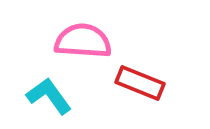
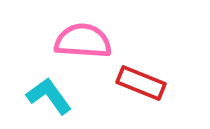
red rectangle: moved 1 px right
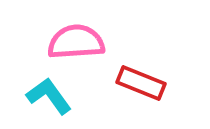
pink semicircle: moved 7 px left, 1 px down; rotated 8 degrees counterclockwise
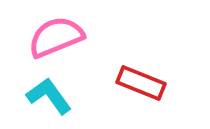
pink semicircle: moved 20 px left, 5 px up; rotated 18 degrees counterclockwise
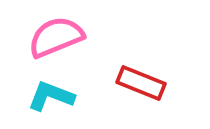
cyan L-shape: moved 2 px right; rotated 33 degrees counterclockwise
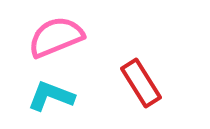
red rectangle: rotated 36 degrees clockwise
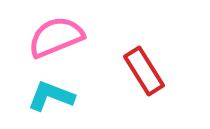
red rectangle: moved 3 px right, 12 px up
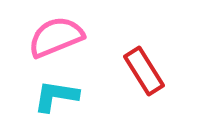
cyan L-shape: moved 5 px right; rotated 12 degrees counterclockwise
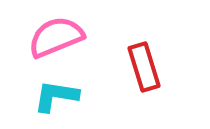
red rectangle: moved 4 px up; rotated 15 degrees clockwise
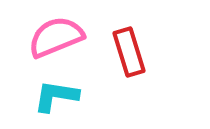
red rectangle: moved 15 px left, 15 px up
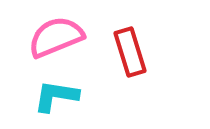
red rectangle: moved 1 px right
